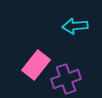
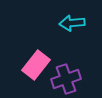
cyan arrow: moved 3 px left, 3 px up
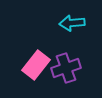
purple cross: moved 11 px up
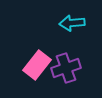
pink rectangle: moved 1 px right
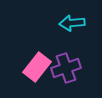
pink rectangle: moved 2 px down
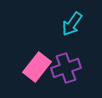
cyan arrow: moved 1 px down; rotated 50 degrees counterclockwise
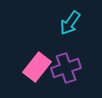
cyan arrow: moved 2 px left, 1 px up
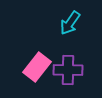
purple cross: moved 2 px right, 2 px down; rotated 20 degrees clockwise
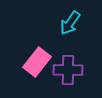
pink rectangle: moved 5 px up
